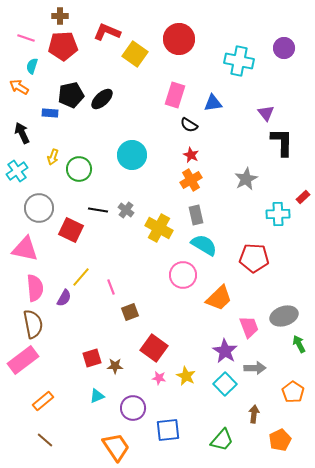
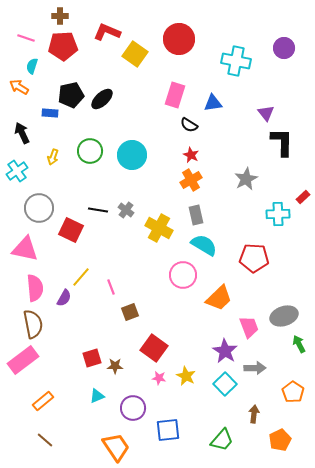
cyan cross at (239, 61): moved 3 px left
green circle at (79, 169): moved 11 px right, 18 px up
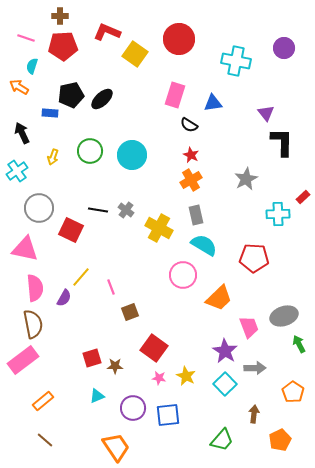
blue square at (168, 430): moved 15 px up
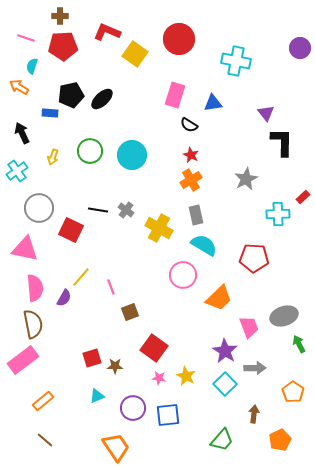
purple circle at (284, 48): moved 16 px right
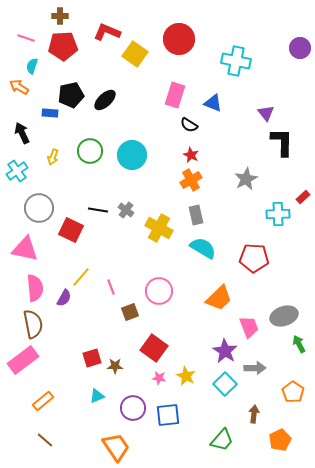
black ellipse at (102, 99): moved 3 px right, 1 px down
blue triangle at (213, 103): rotated 30 degrees clockwise
cyan semicircle at (204, 245): moved 1 px left, 3 px down
pink circle at (183, 275): moved 24 px left, 16 px down
